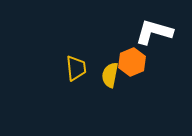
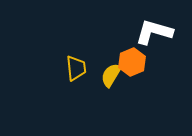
yellow semicircle: moved 1 px right; rotated 20 degrees clockwise
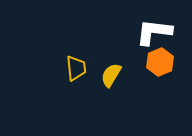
white L-shape: rotated 9 degrees counterclockwise
orange hexagon: moved 28 px right
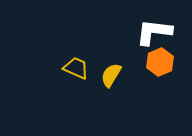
yellow trapezoid: rotated 60 degrees counterclockwise
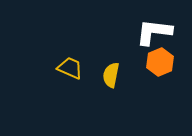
yellow trapezoid: moved 6 px left
yellow semicircle: rotated 20 degrees counterclockwise
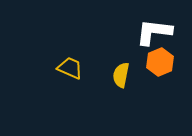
yellow semicircle: moved 10 px right
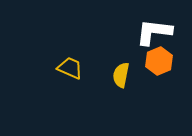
orange hexagon: moved 1 px left, 1 px up
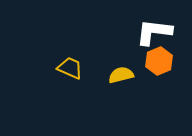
yellow semicircle: rotated 65 degrees clockwise
